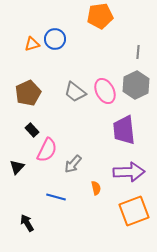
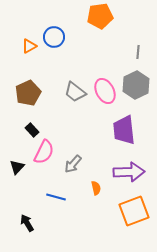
blue circle: moved 1 px left, 2 px up
orange triangle: moved 3 px left, 2 px down; rotated 14 degrees counterclockwise
pink semicircle: moved 3 px left, 2 px down
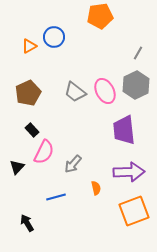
gray line: moved 1 px down; rotated 24 degrees clockwise
blue line: rotated 30 degrees counterclockwise
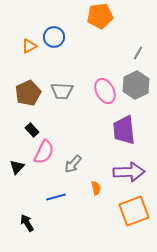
gray trapezoid: moved 13 px left, 1 px up; rotated 35 degrees counterclockwise
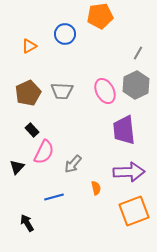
blue circle: moved 11 px right, 3 px up
blue line: moved 2 px left
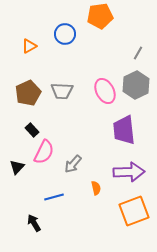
black arrow: moved 7 px right
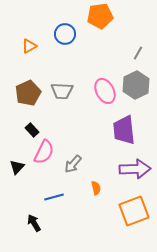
purple arrow: moved 6 px right, 3 px up
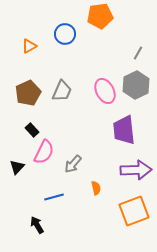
gray trapezoid: rotated 70 degrees counterclockwise
purple arrow: moved 1 px right, 1 px down
black arrow: moved 3 px right, 2 px down
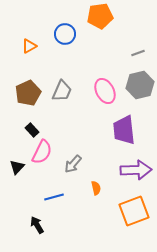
gray line: rotated 40 degrees clockwise
gray hexagon: moved 4 px right; rotated 12 degrees clockwise
pink semicircle: moved 2 px left
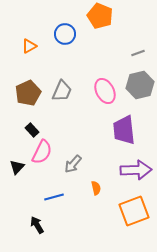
orange pentagon: rotated 30 degrees clockwise
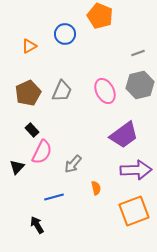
purple trapezoid: moved 5 px down; rotated 120 degrees counterclockwise
